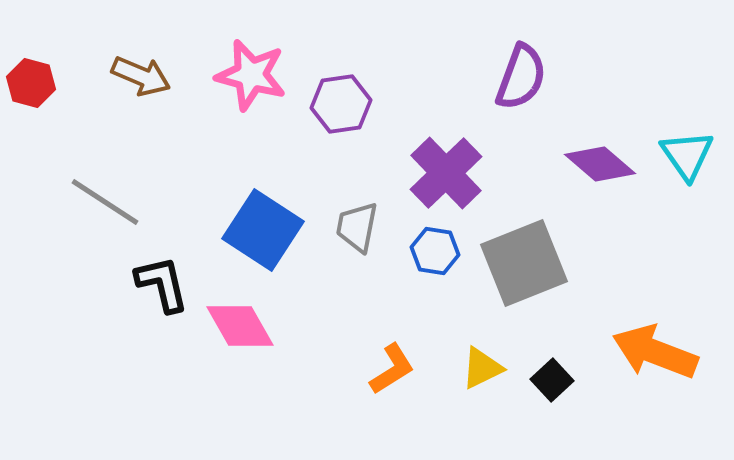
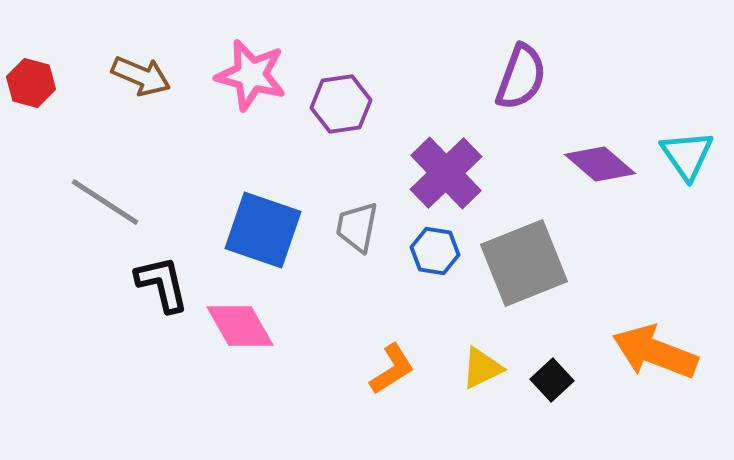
blue square: rotated 14 degrees counterclockwise
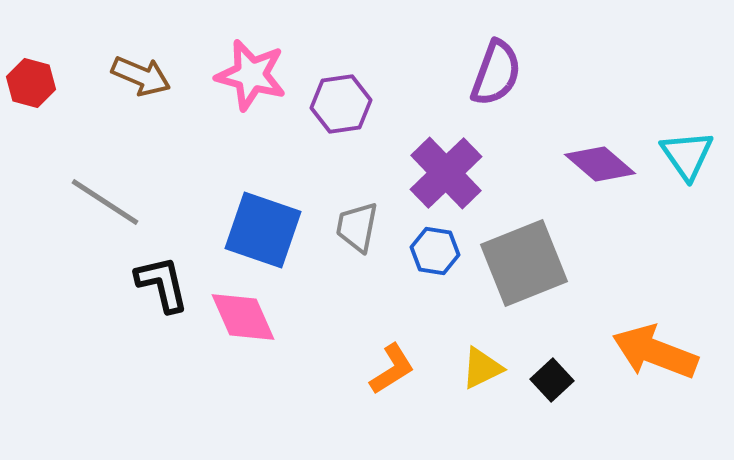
purple semicircle: moved 25 px left, 4 px up
pink diamond: moved 3 px right, 9 px up; rotated 6 degrees clockwise
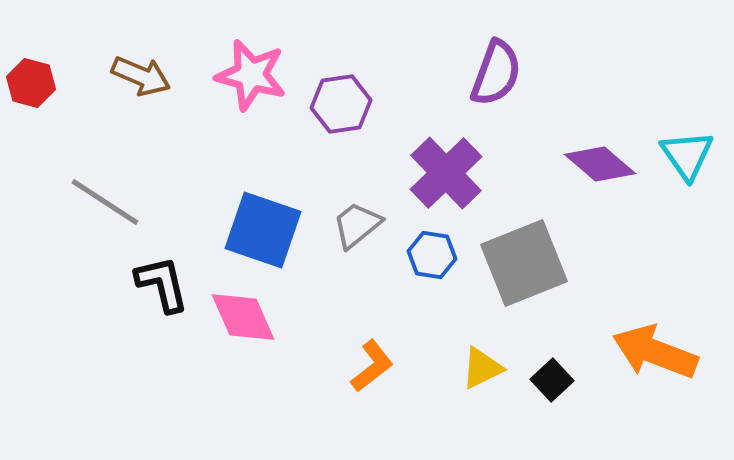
gray trapezoid: moved 2 px up; rotated 40 degrees clockwise
blue hexagon: moved 3 px left, 4 px down
orange L-shape: moved 20 px left, 3 px up; rotated 6 degrees counterclockwise
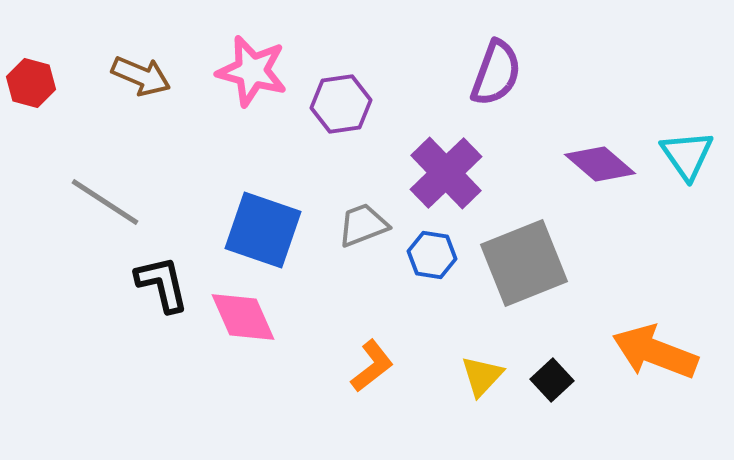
pink star: moved 1 px right, 4 px up
gray trapezoid: moved 6 px right; rotated 18 degrees clockwise
yellow triangle: moved 8 px down; rotated 21 degrees counterclockwise
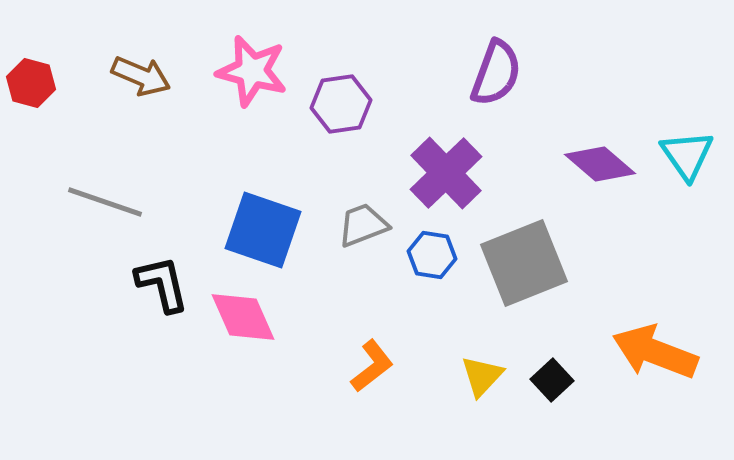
gray line: rotated 14 degrees counterclockwise
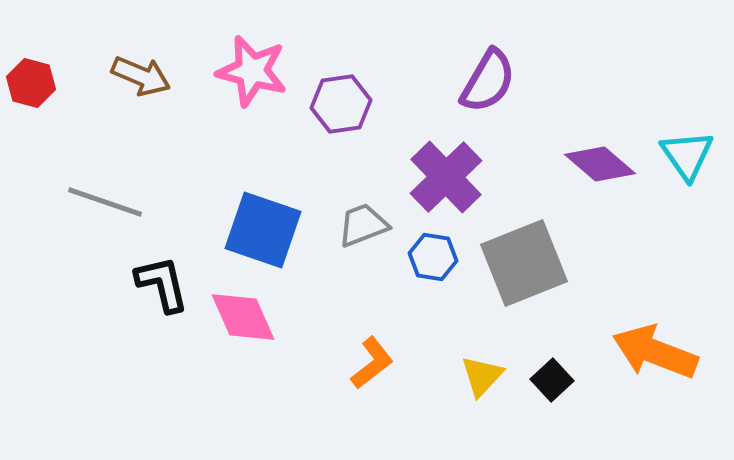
purple semicircle: moved 8 px left, 8 px down; rotated 10 degrees clockwise
purple cross: moved 4 px down
blue hexagon: moved 1 px right, 2 px down
orange L-shape: moved 3 px up
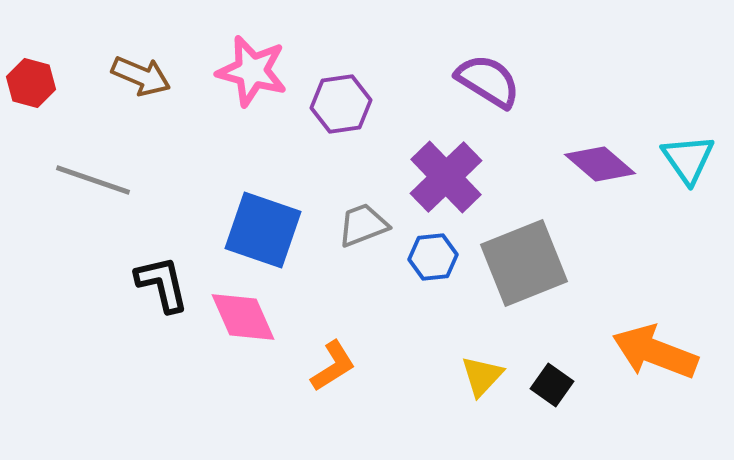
purple semicircle: rotated 88 degrees counterclockwise
cyan triangle: moved 1 px right, 4 px down
gray line: moved 12 px left, 22 px up
blue hexagon: rotated 15 degrees counterclockwise
orange L-shape: moved 39 px left, 3 px down; rotated 6 degrees clockwise
black square: moved 5 px down; rotated 12 degrees counterclockwise
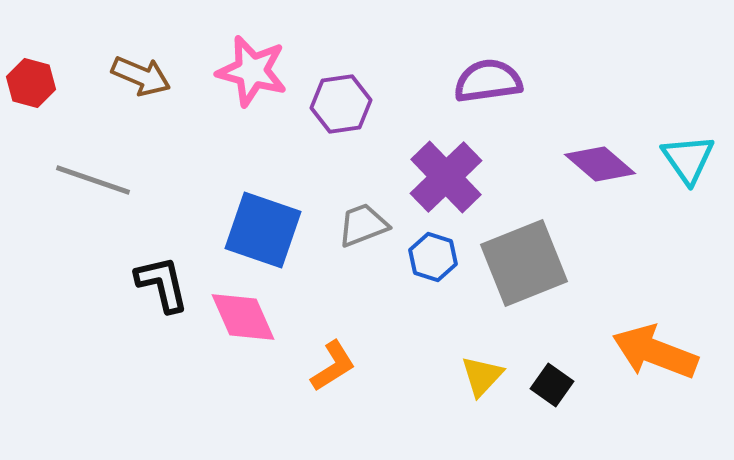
purple semicircle: rotated 40 degrees counterclockwise
blue hexagon: rotated 24 degrees clockwise
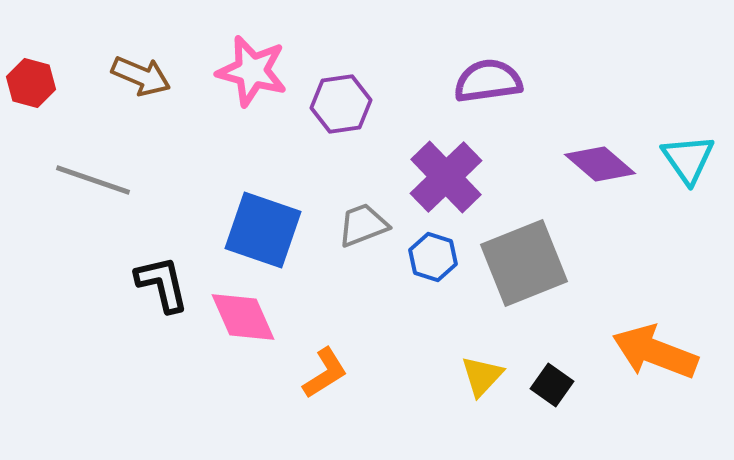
orange L-shape: moved 8 px left, 7 px down
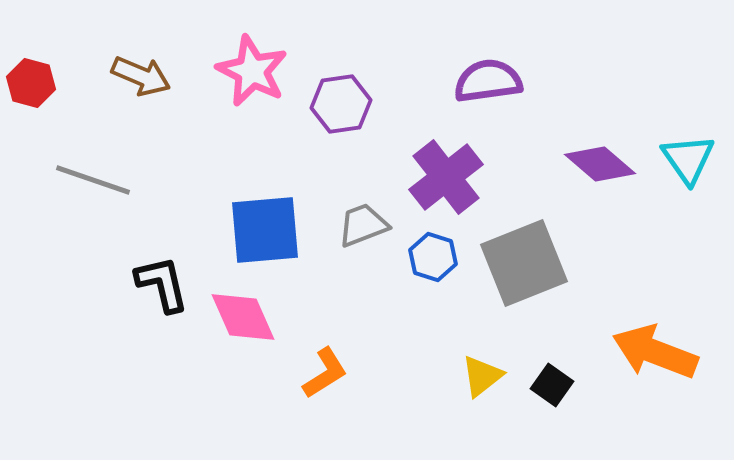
pink star: rotated 12 degrees clockwise
purple cross: rotated 6 degrees clockwise
blue square: moved 2 px right; rotated 24 degrees counterclockwise
yellow triangle: rotated 9 degrees clockwise
